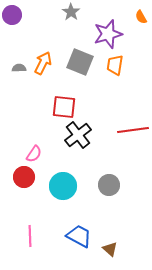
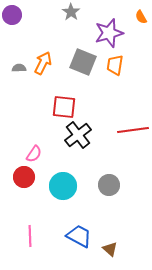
purple star: moved 1 px right, 1 px up
gray square: moved 3 px right
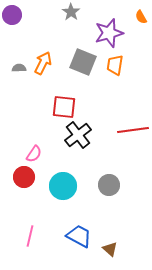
pink line: rotated 15 degrees clockwise
